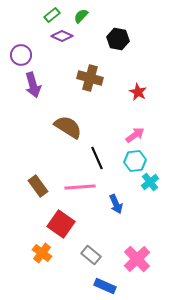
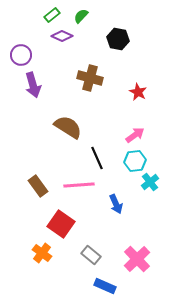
pink line: moved 1 px left, 2 px up
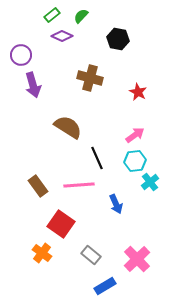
blue rectangle: rotated 55 degrees counterclockwise
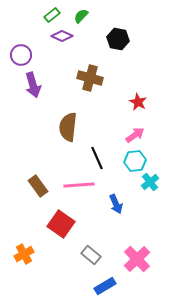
red star: moved 10 px down
brown semicircle: rotated 116 degrees counterclockwise
orange cross: moved 18 px left, 1 px down; rotated 24 degrees clockwise
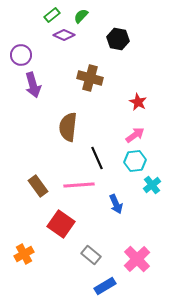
purple diamond: moved 2 px right, 1 px up
cyan cross: moved 2 px right, 3 px down
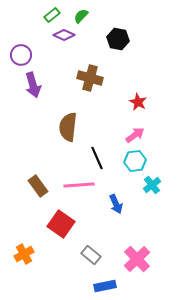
blue rectangle: rotated 20 degrees clockwise
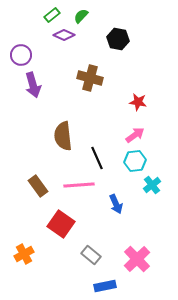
red star: rotated 18 degrees counterclockwise
brown semicircle: moved 5 px left, 9 px down; rotated 12 degrees counterclockwise
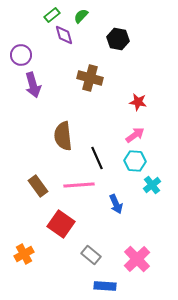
purple diamond: rotated 50 degrees clockwise
cyan hexagon: rotated 10 degrees clockwise
blue rectangle: rotated 15 degrees clockwise
